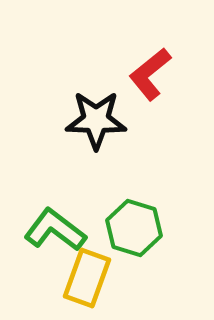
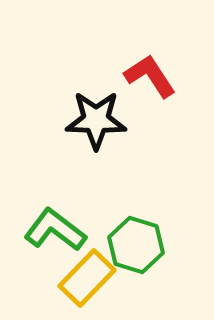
red L-shape: moved 2 px down; rotated 96 degrees clockwise
green hexagon: moved 2 px right, 17 px down
yellow rectangle: rotated 24 degrees clockwise
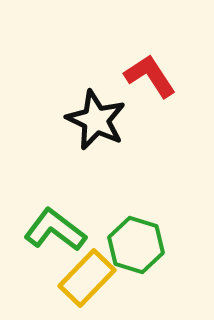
black star: rotated 24 degrees clockwise
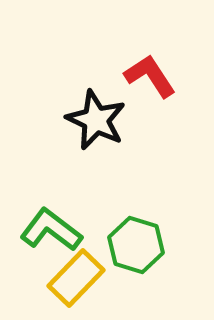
green L-shape: moved 4 px left
yellow rectangle: moved 11 px left
